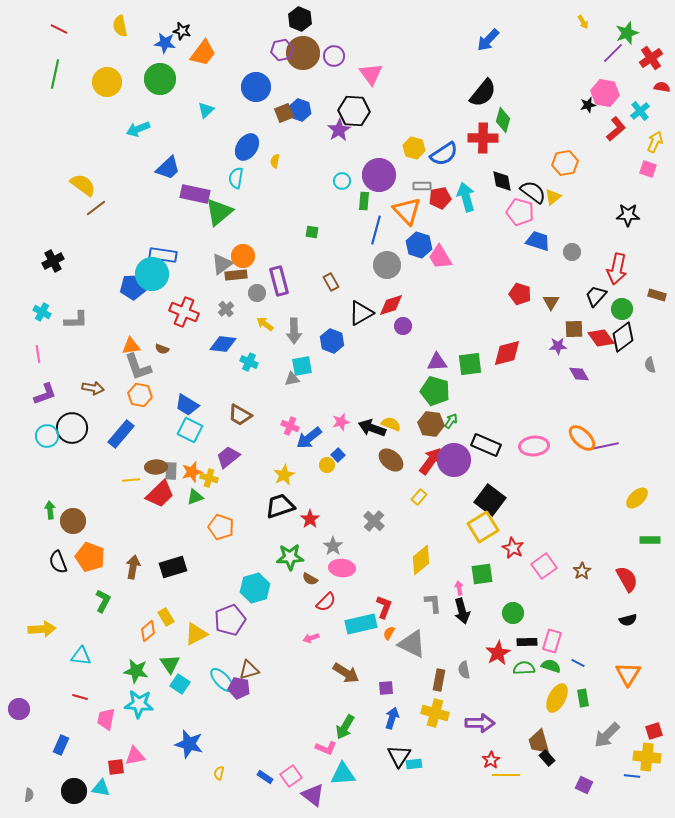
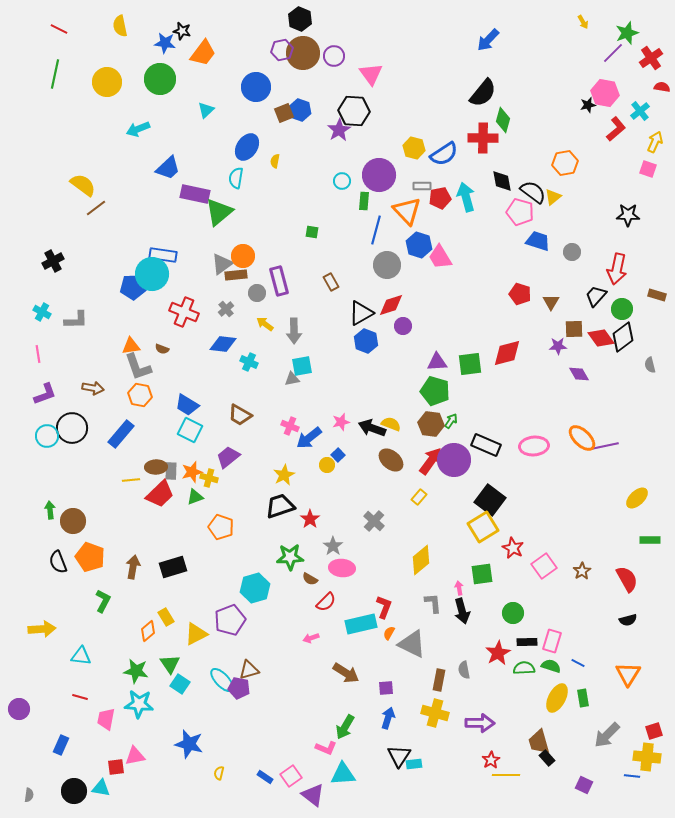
blue hexagon at (332, 341): moved 34 px right
blue arrow at (392, 718): moved 4 px left
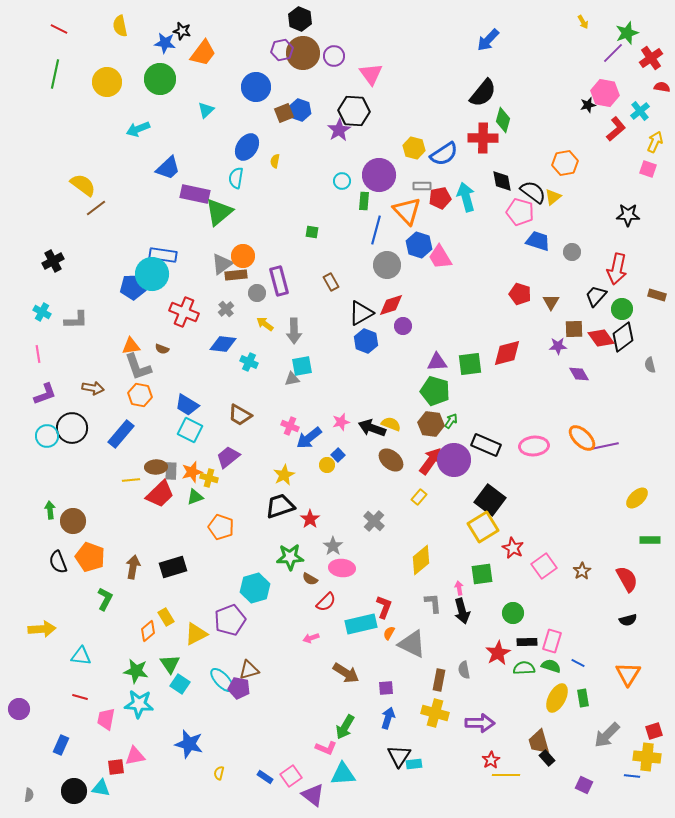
green L-shape at (103, 601): moved 2 px right, 2 px up
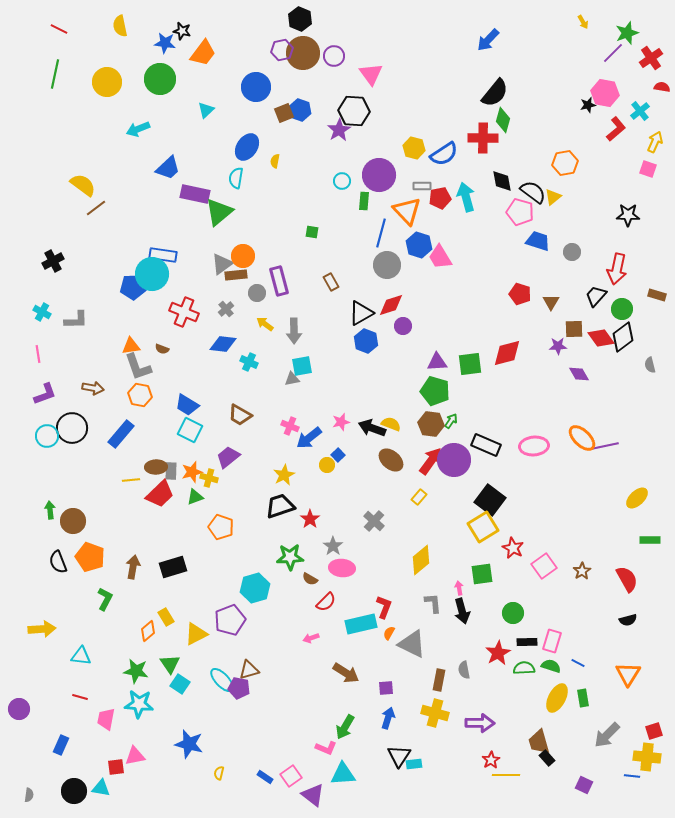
black semicircle at (483, 93): moved 12 px right
blue line at (376, 230): moved 5 px right, 3 px down
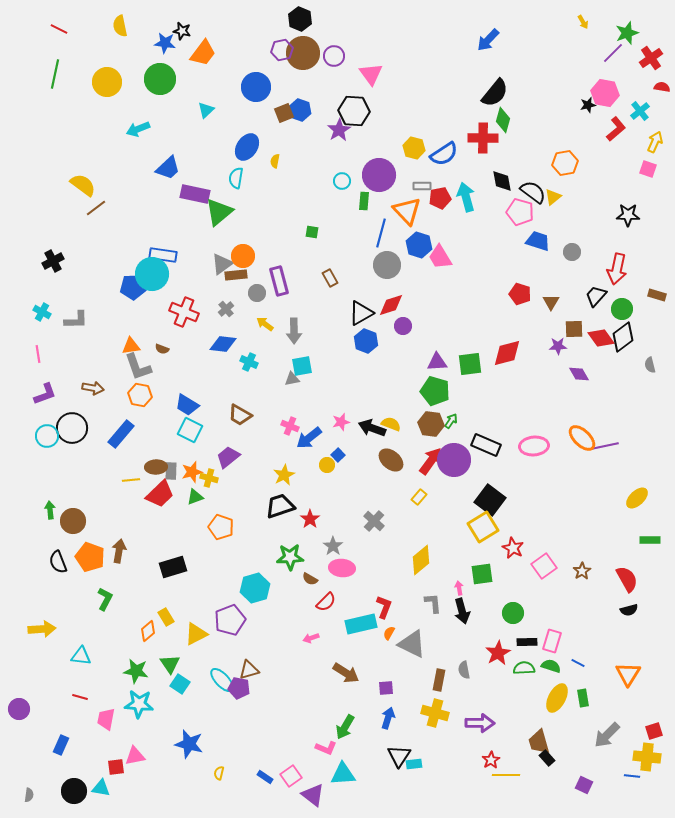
brown rectangle at (331, 282): moved 1 px left, 4 px up
brown arrow at (133, 567): moved 14 px left, 16 px up
black semicircle at (628, 620): moved 1 px right, 10 px up
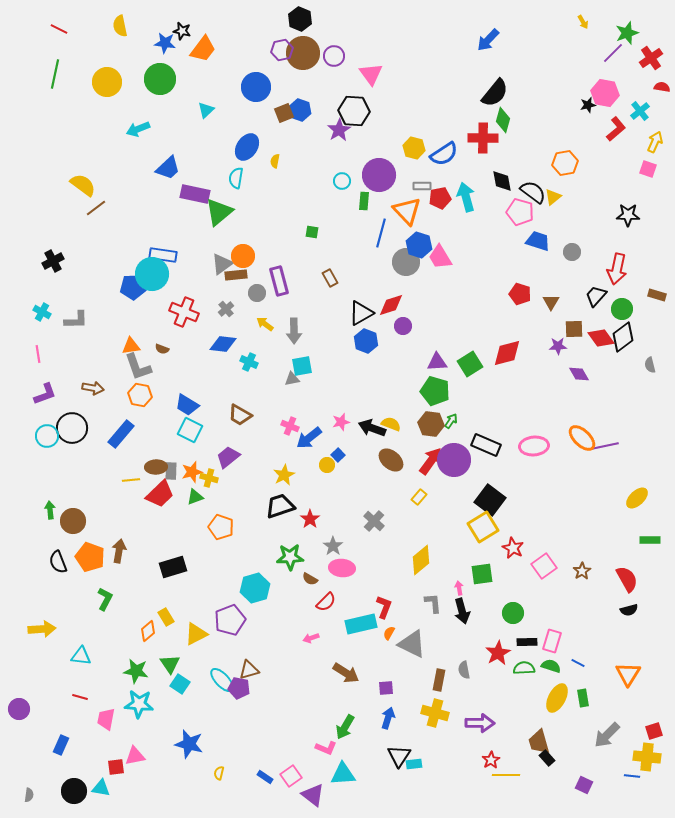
orange trapezoid at (203, 53): moved 4 px up
gray circle at (387, 265): moved 19 px right, 3 px up
green square at (470, 364): rotated 25 degrees counterclockwise
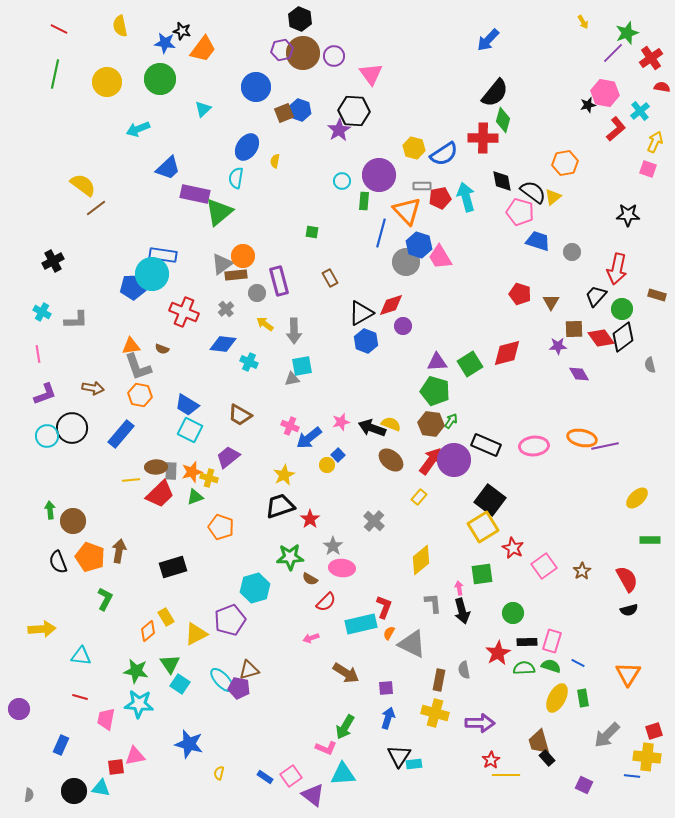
cyan triangle at (206, 110): moved 3 px left, 1 px up
orange ellipse at (582, 438): rotated 32 degrees counterclockwise
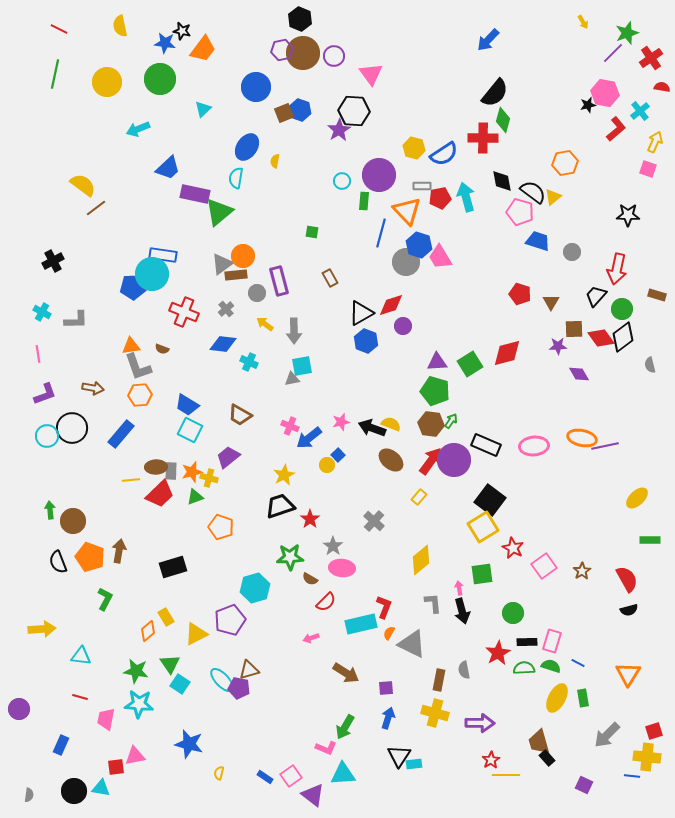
orange hexagon at (140, 395): rotated 15 degrees counterclockwise
